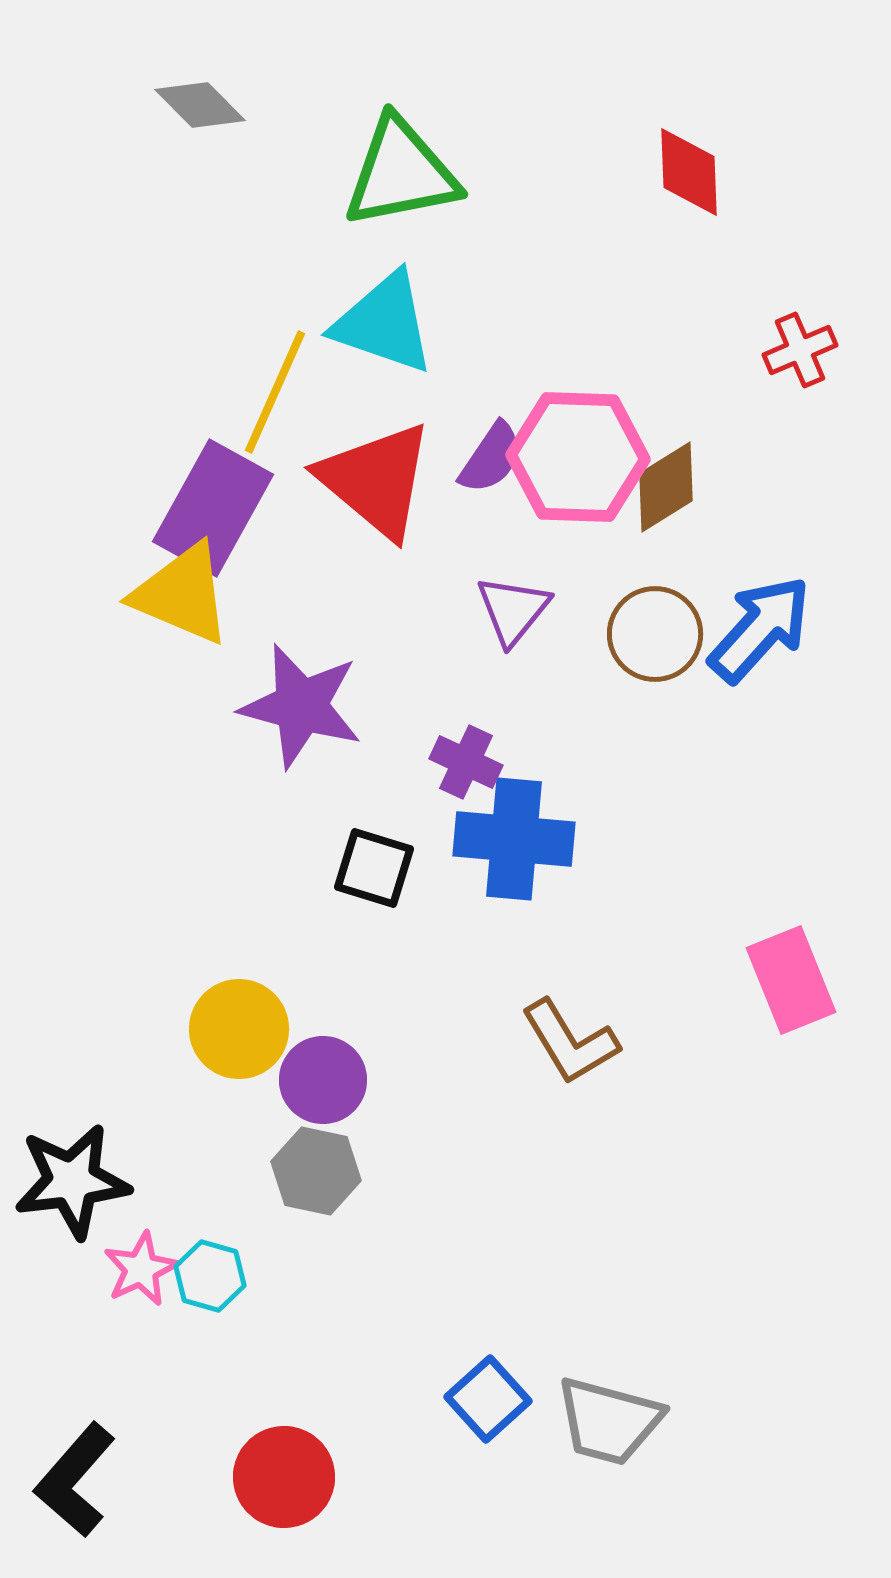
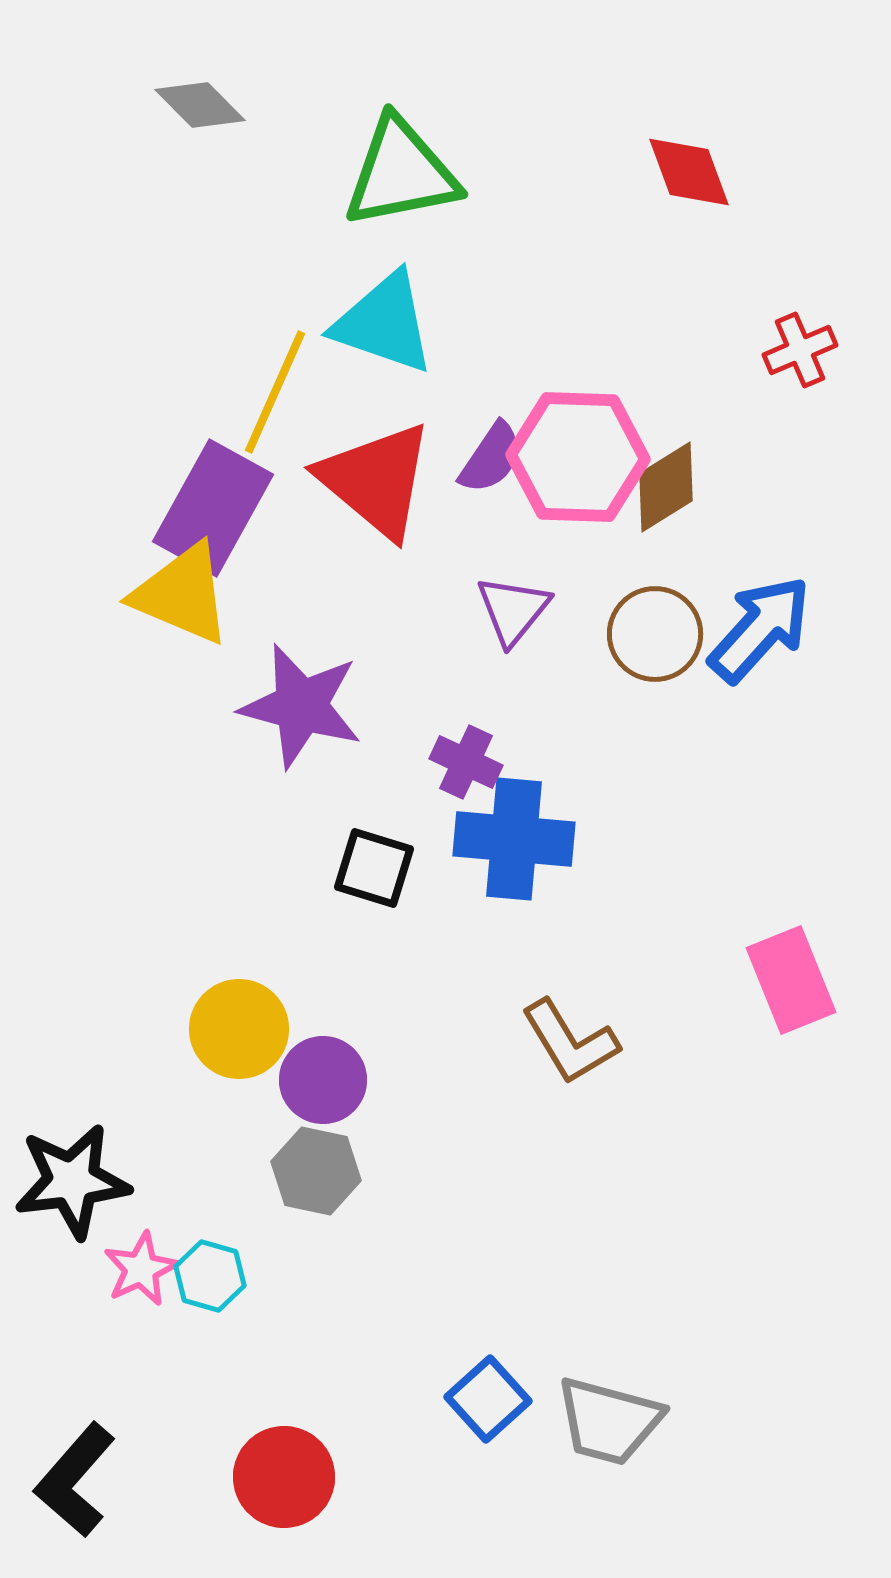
red diamond: rotated 18 degrees counterclockwise
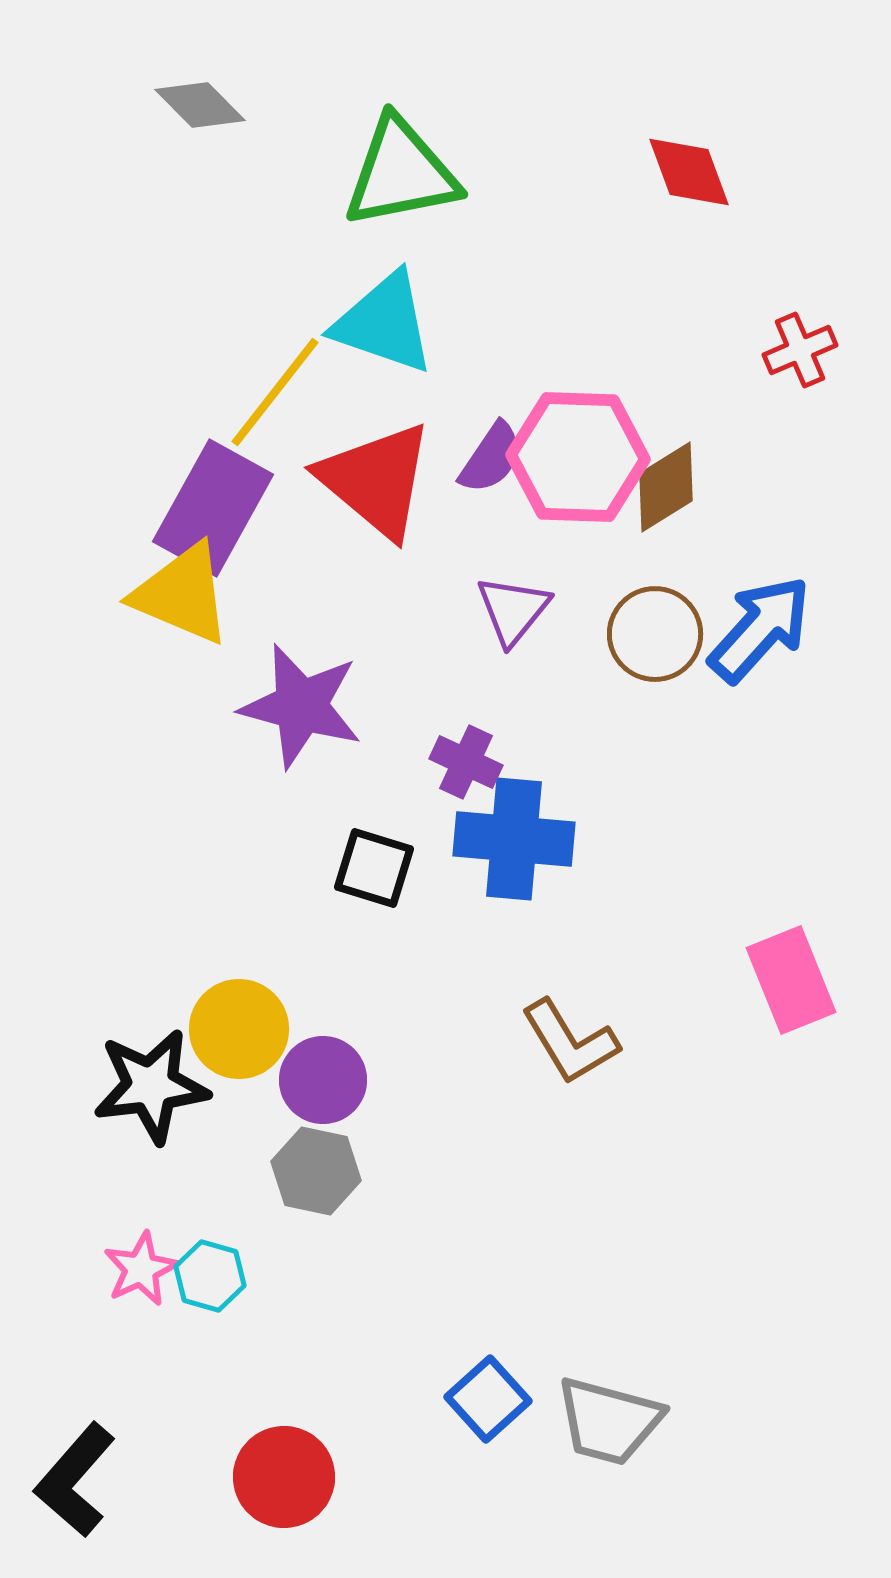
yellow line: rotated 14 degrees clockwise
black star: moved 79 px right, 95 px up
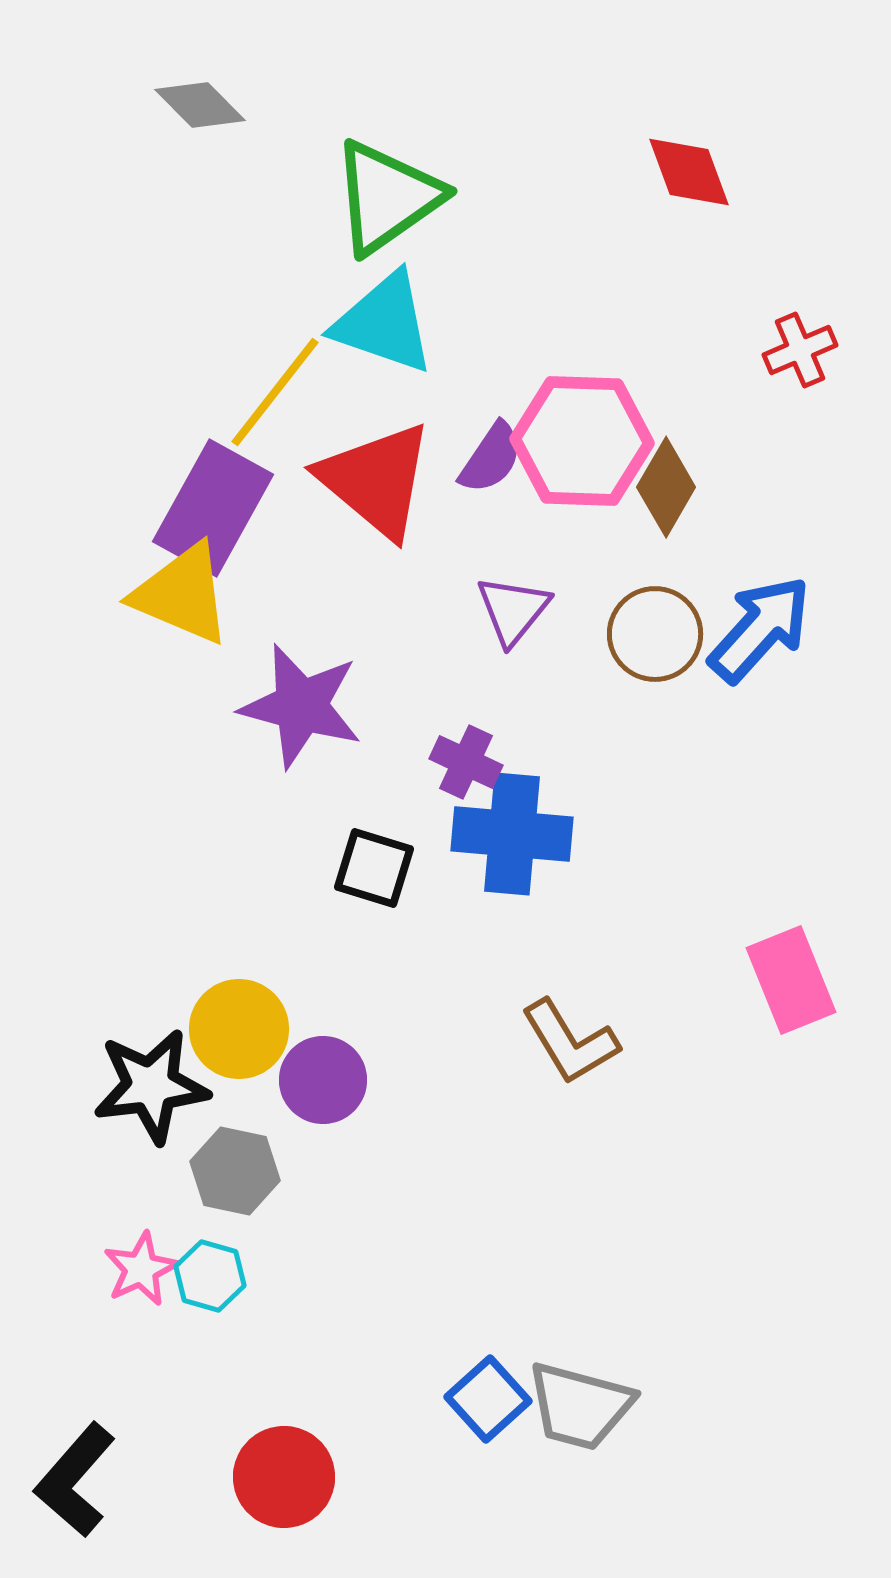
green triangle: moved 14 px left, 24 px down; rotated 24 degrees counterclockwise
pink hexagon: moved 4 px right, 16 px up
brown diamond: rotated 28 degrees counterclockwise
blue cross: moved 2 px left, 5 px up
gray hexagon: moved 81 px left
gray trapezoid: moved 29 px left, 15 px up
